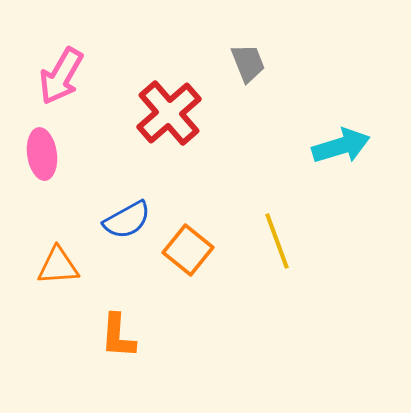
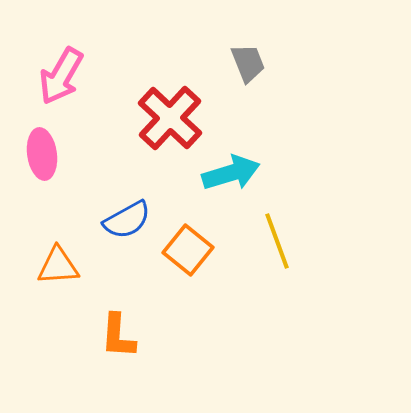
red cross: moved 1 px right, 5 px down; rotated 6 degrees counterclockwise
cyan arrow: moved 110 px left, 27 px down
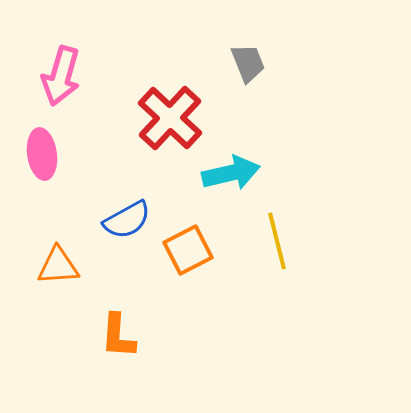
pink arrow: rotated 14 degrees counterclockwise
cyan arrow: rotated 4 degrees clockwise
yellow line: rotated 6 degrees clockwise
orange square: rotated 24 degrees clockwise
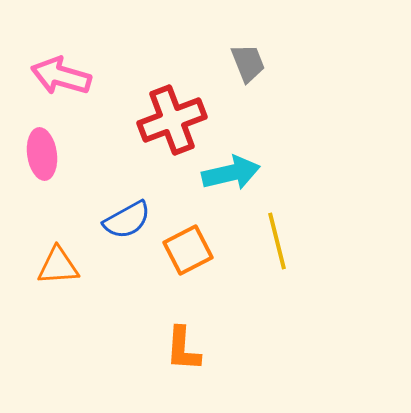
pink arrow: rotated 90 degrees clockwise
red cross: moved 2 px right, 2 px down; rotated 26 degrees clockwise
orange L-shape: moved 65 px right, 13 px down
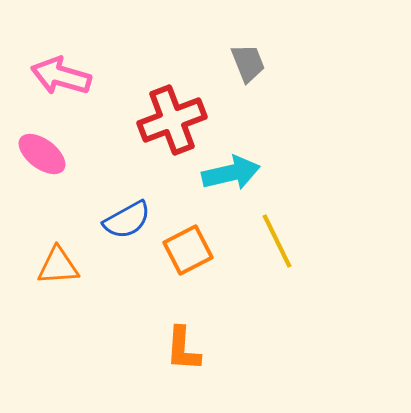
pink ellipse: rotated 45 degrees counterclockwise
yellow line: rotated 12 degrees counterclockwise
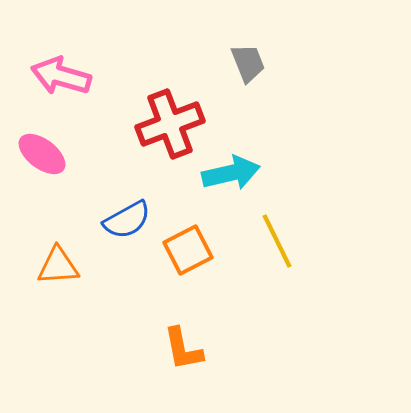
red cross: moved 2 px left, 4 px down
orange L-shape: rotated 15 degrees counterclockwise
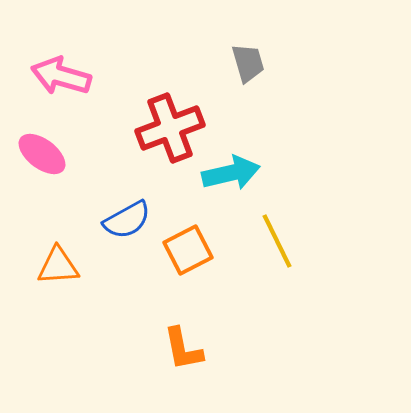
gray trapezoid: rotated 6 degrees clockwise
red cross: moved 4 px down
